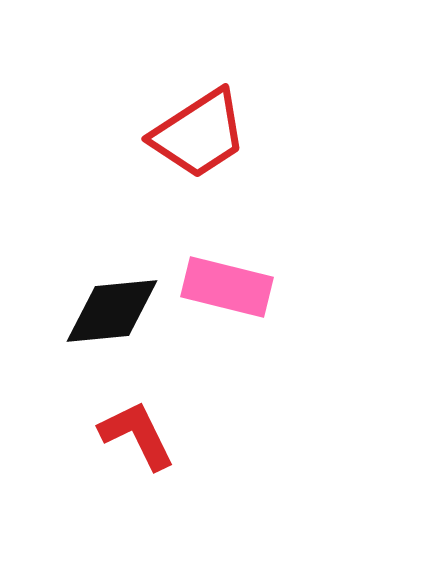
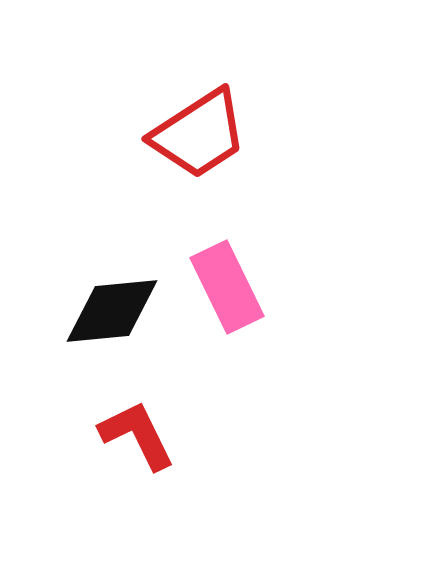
pink rectangle: rotated 50 degrees clockwise
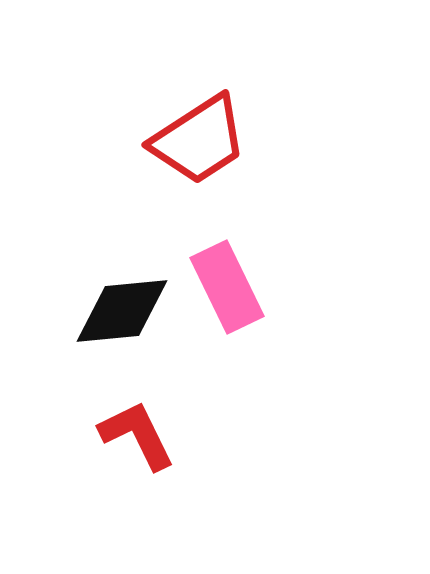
red trapezoid: moved 6 px down
black diamond: moved 10 px right
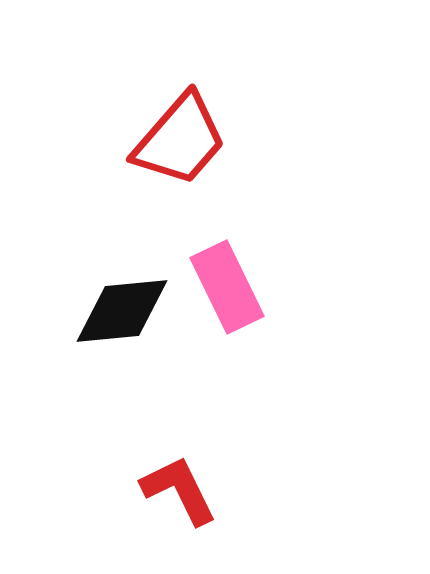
red trapezoid: moved 19 px left; rotated 16 degrees counterclockwise
red L-shape: moved 42 px right, 55 px down
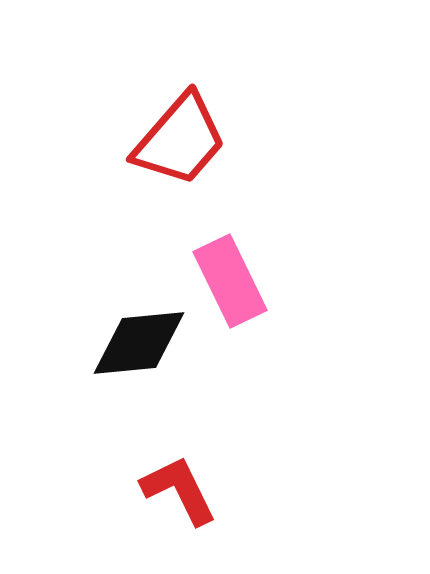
pink rectangle: moved 3 px right, 6 px up
black diamond: moved 17 px right, 32 px down
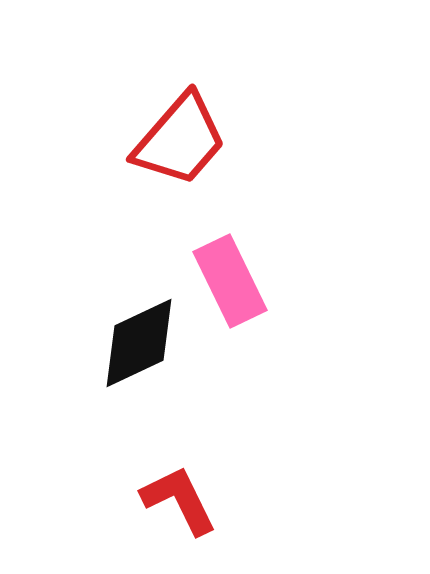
black diamond: rotated 20 degrees counterclockwise
red L-shape: moved 10 px down
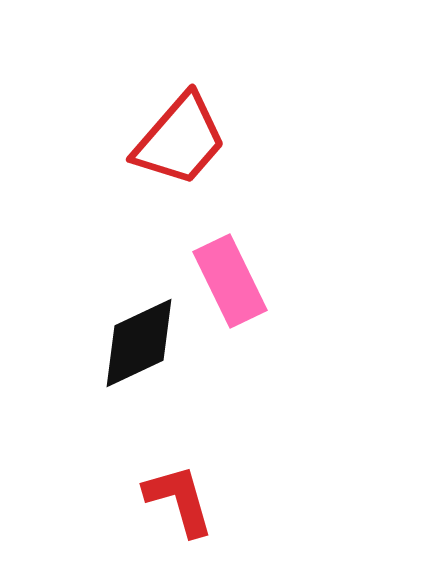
red L-shape: rotated 10 degrees clockwise
